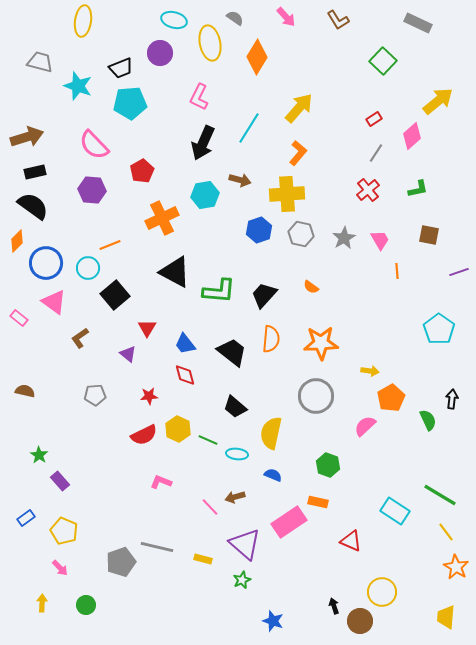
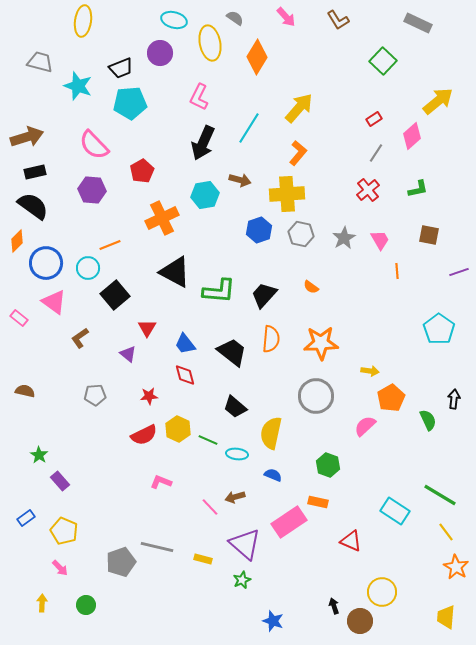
black arrow at (452, 399): moved 2 px right
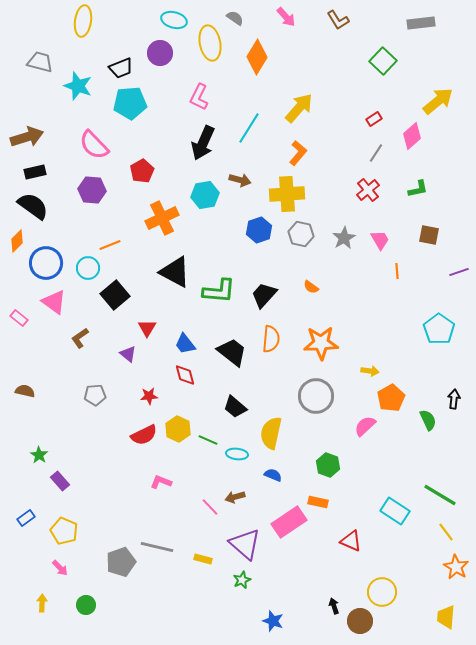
gray rectangle at (418, 23): moved 3 px right; rotated 32 degrees counterclockwise
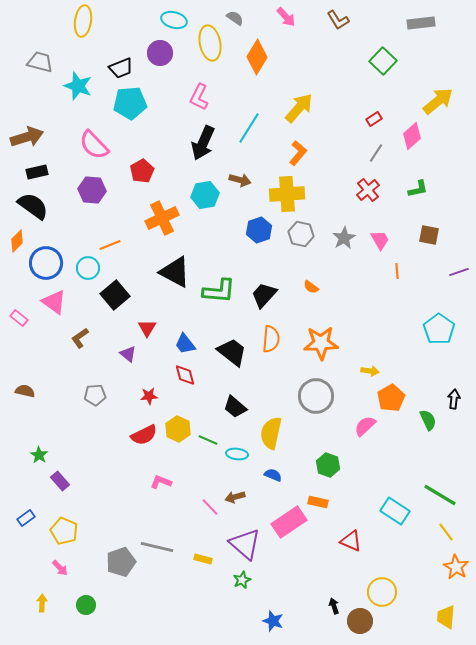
black rectangle at (35, 172): moved 2 px right
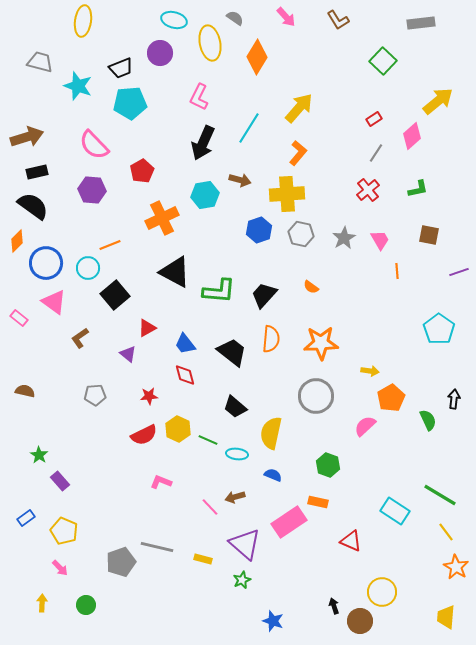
red triangle at (147, 328): rotated 30 degrees clockwise
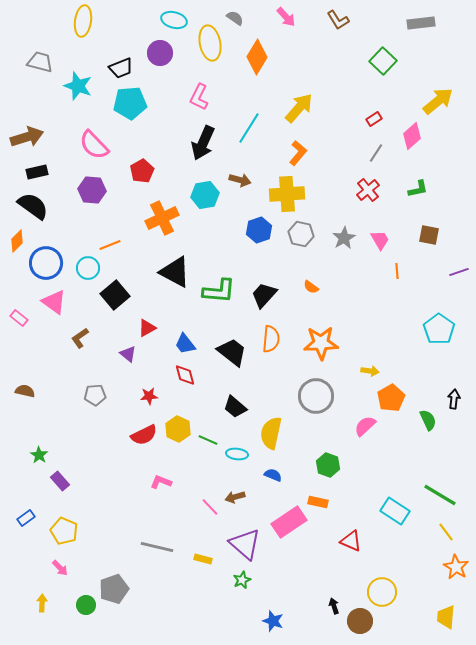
gray pentagon at (121, 562): moved 7 px left, 27 px down
